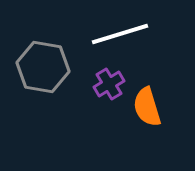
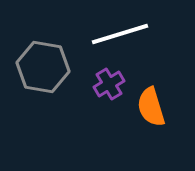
orange semicircle: moved 4 px right
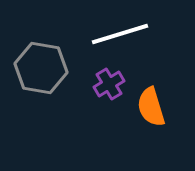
gray hexagon: moved 2 px left, 1 px down
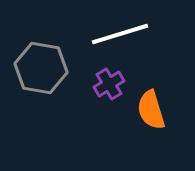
orange semicircle: moved 3 px down
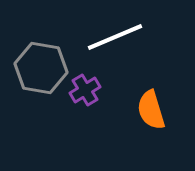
white line: moved 5 px left, 3 px down; rotated 6 degrees counterclockwise
purple cross: moved 24 px left, 6 px down
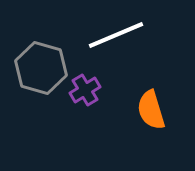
white line: moved 1 px right, 2 px up
gray hexagon: rotated 6 degrees clockwise
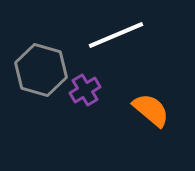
gray hexagon: moved 2 px down
orange semicircle: rotated 147 degrees clockwise
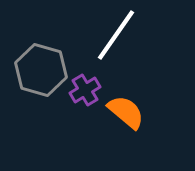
white line: rotated 32 degrees counterclockwise
orange semicircle: moved 25 px left, 2 px down
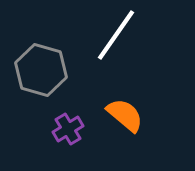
purple cross: moved 17 px left, 39 px down
orange semicircle: moved 1 px left, 3 px down
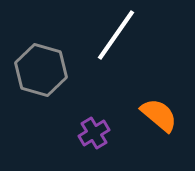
orange semicircle: moved 34 px right
purple cross: moved 26 px right, 4 px down
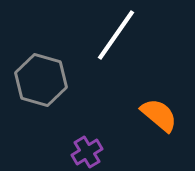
gray hexagon: moved 10 px down
purple cross: moved 7 px left, 19 px down
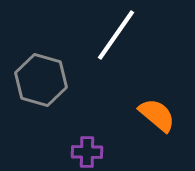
orange semicircle: moved 2 px left
purple cross: rotated 32 degrees clockwise
